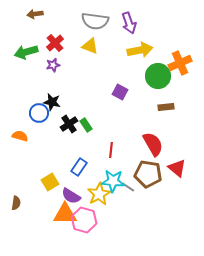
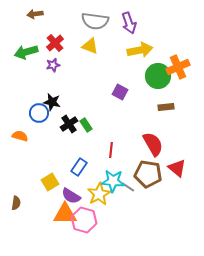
orange cross: moved 2 px left, 4 px down
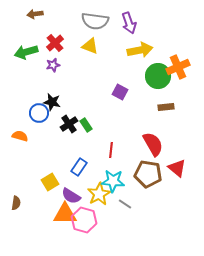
gray line: moved 3 px left, 17 px down
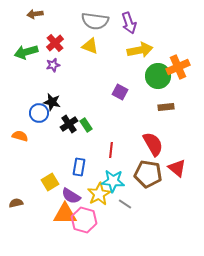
blue rectangle: rotated 24 degrees counterclockwise
brown semicircle: rotated 112 degrees counterclockwise
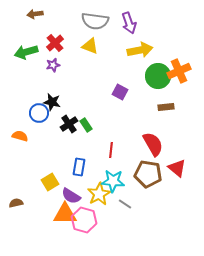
orange cross: moved 1 px right, 4 px down
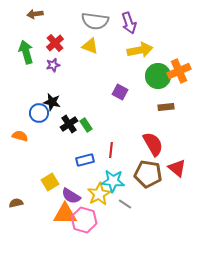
green arrow: rotated 90 degrees clockwise
blue rectangle: moved 6 px right, 7 px up; rotated 66 degrees clockwise
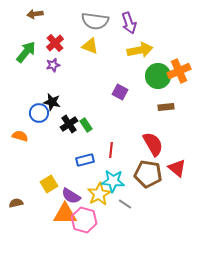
green arrow: rotated 55 degrees clockwise
yellow square: moved 1 px left, 2 px down
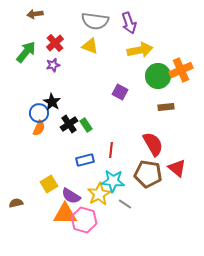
orange cross: moved 2 px right, 1 px up
black star: rotated 18 degrees clockwise
orange semicircle: moved 19 px right, 8 px up; rotated 98 degrees clockwise
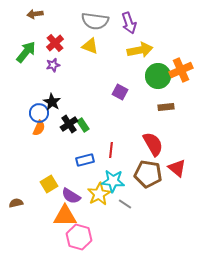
green rectangle: moved 3 px left
orange triangle: moved 2 px down
pink hexagon: moved 5 px left, 17 px down
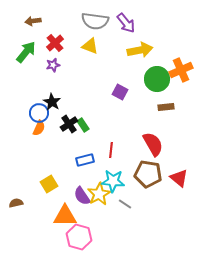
brown arrow: moved 2 px left, 7 px down
purple arrow: moved 3 px left; rotated 20 degrees counterclockwise
green circle: moved 1 px left, 3 px down
red triangle: moved 2 px right, 10 px down
purple semicircle: moved 11 px right; rotated 24 degrees clockwise
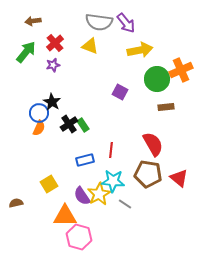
gray semicircle: moved 4 px right, 1 px down
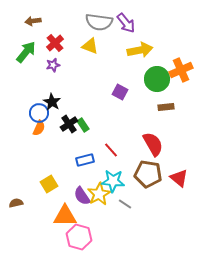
red line: rotated 49 degrees counterclockwise
